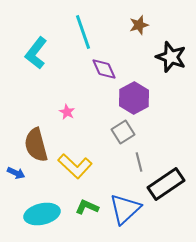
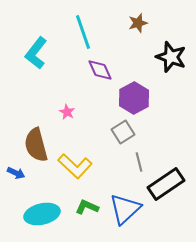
brown star: moved 1 px left, 2 px up
purple diamond: moved 4 px left, 1 px down
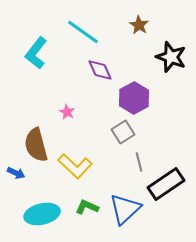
brown star: moved 1 px right, 2 px down; rotated 24 degrees counterclockwise
cyan line: rotated 36 degrees counterclockwise
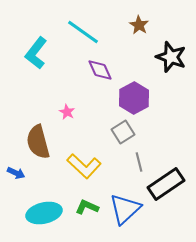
brown semicircle: moved 2 px right, 3 px up
yellow L-shape: moved 9 px right
cyan ellipse: moved 2 px right, 1 px up
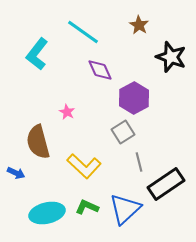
cyan L-shape: moved 1 px right, 1 px down
cyan ellipse: moved 3 px right
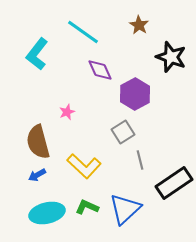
purple hexagon: moved 1 px right, 4 px up
pink star: rotated 21 degrees clockwise
gray line: moved 1 px right, 2 px up
blue arrow: moved 21 px right, 2 px down; rotated 126 degrees clockwise
black rectangle: moved 8 px right, 1 px up
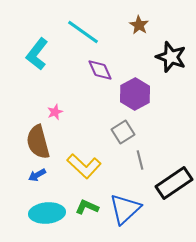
pink star: moved 12 px left
cyan ellipse: rotated 8 degrees clockwise
